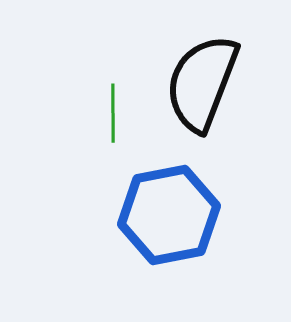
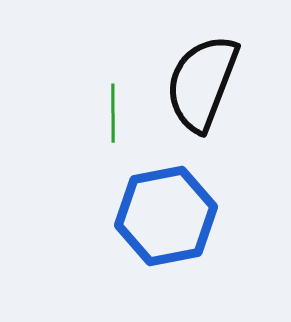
blue hexagon: moved 3 px left, 1 px down
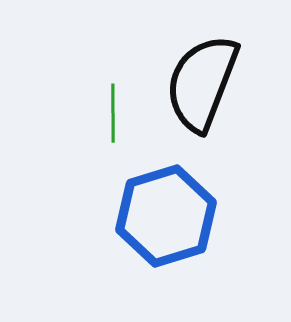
blue hexagon: rotated 6 degrees counterclockwise
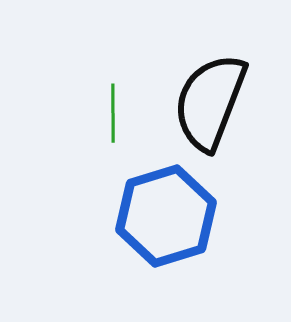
black semicircle: moved 8 px right, 19 px down
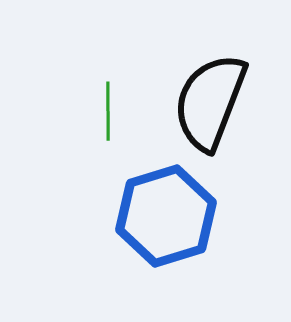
green line: moved 5 px left, 2 px up
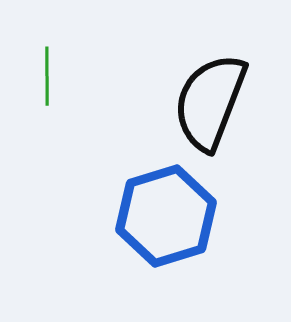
green line: moved 61 px left, 35 px up
